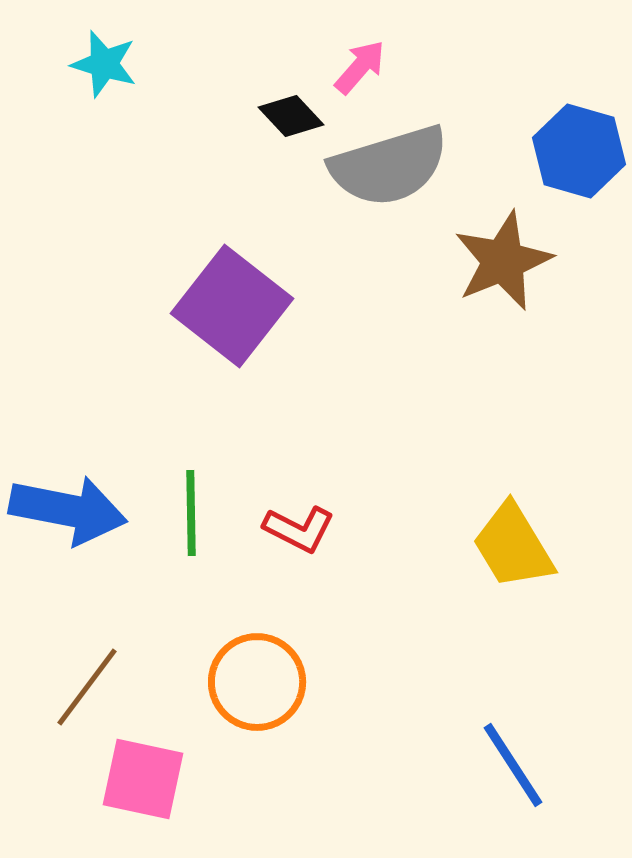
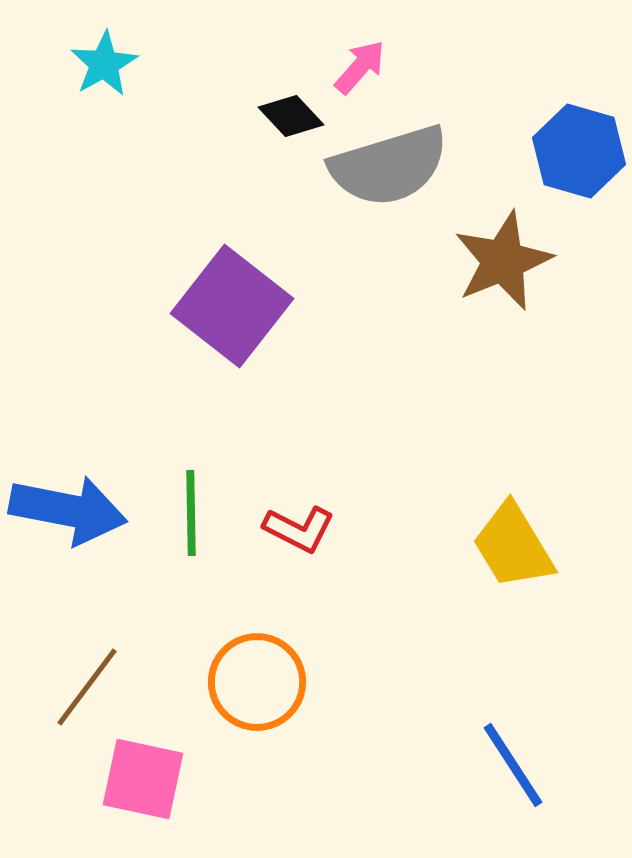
cyan star: rotated 26 degrees clockwise
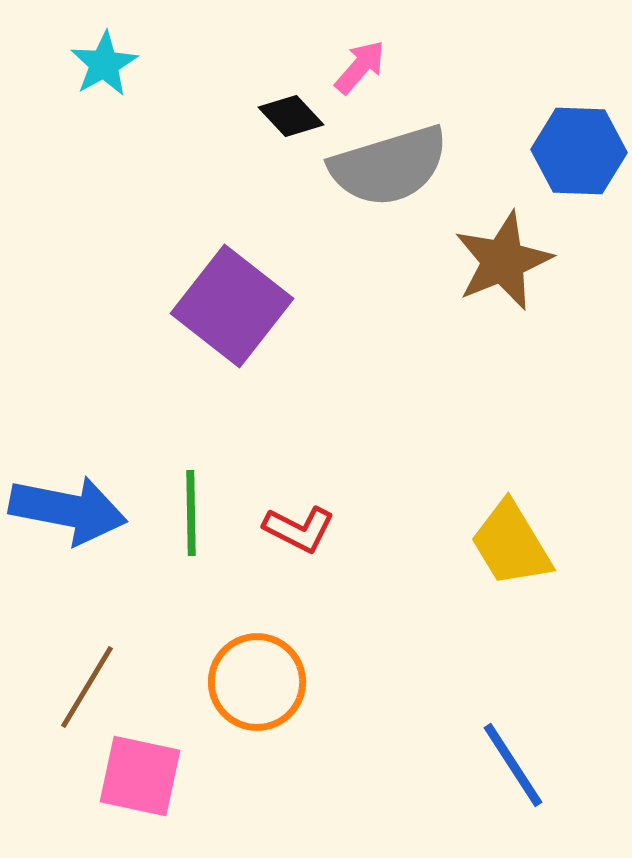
blue hexagon: rotated 14 degrees counterclockwise
yellow trapezoid: moved 2 px left, 2 px up
brown line: rotated 6 degrees counterclockwise
pink square: moved 3 px left, 3 px up
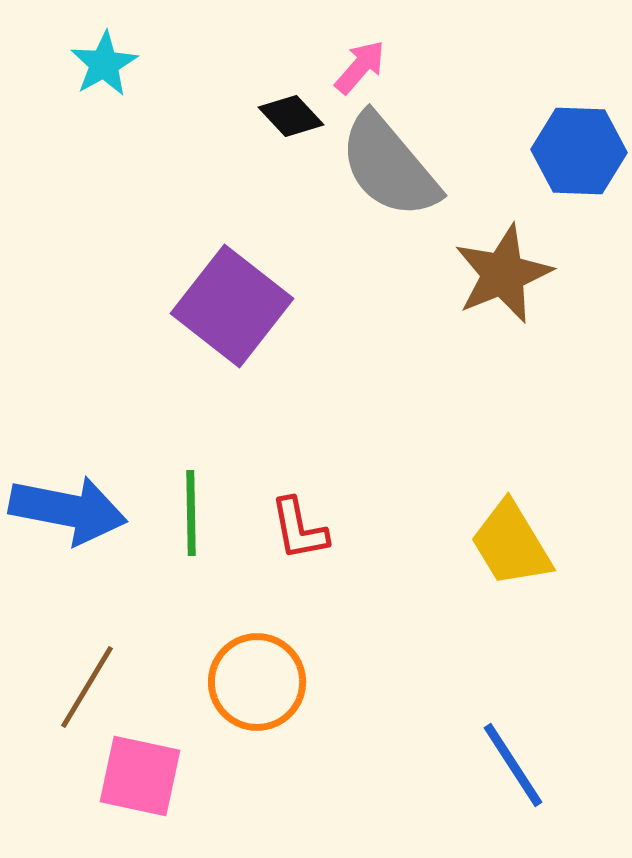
gray semicircle: rotated 67 degrees clockwise
brown star: moved 13 px down
red L-shape: rotated 52 degrees clockwise
